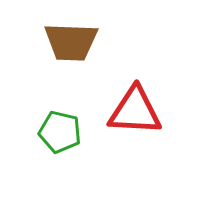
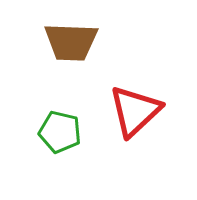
red triangle: rotated 46 degrees counterclockwise
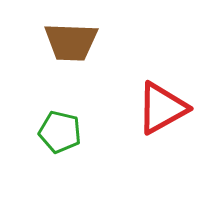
red triangle: moved 27 px right, 3 px up; rotated 14 degrees clockwise
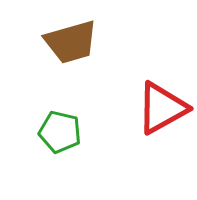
brown trapezoid: rotated 18 degrees counterclockwise
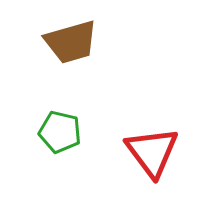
red triangle: moved 10 px left, 44 px down; rotated 38 degrees counterclockwise
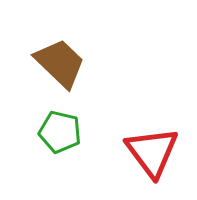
brown trapezoid: moved 11 px left, 21 px down; rotated 120 degrees counterclockwise
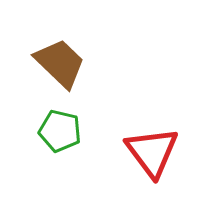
green pentagon: moved 1 px up
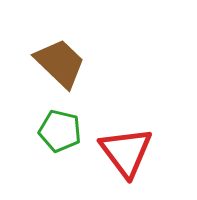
red triangle: moved 26 px left
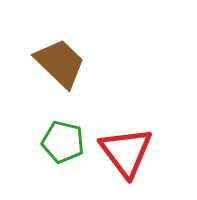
green pentagon: moved 3 px right, 11 px down
